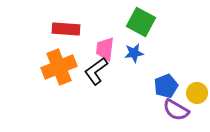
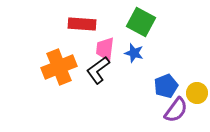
red rectangle: moved 16 px right, 5 px up
blue star: rotated 24 degrees clockwise
black L-shape: moved 2 px right, 1 px up
purple semicircle: rotated 84 degrees counterclockwise
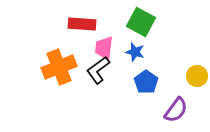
pink trapezoid: moved 1 px left, 1 px up
blue star: moved 1 px right, 1 px up
blue pentagon: moved 20 px left, 4 px up; rotated 15 degrees counterclockwise
yellow circle: moved 17 px up
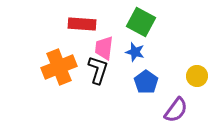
black L-shape: rotated 144 degrees clockwise
